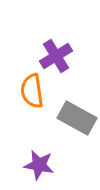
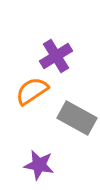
orange semicircle: rotated 64 degrees clockwise
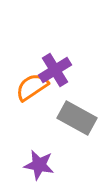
purple cross: moved 1 px left, 14 px down
orange semicircle: moved 4 px up
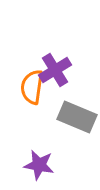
orange semicircle: rotated 48 degrees counterclockwise
gray rectangle: moved 1 px up; rotated 6 degrees counterclockwise
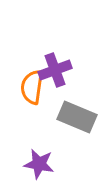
purple cross: rotated 12 degrees clockwise
purple star: moved 1 px up
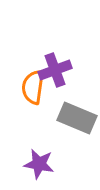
orange semicircle: moved 1 px right
gray rectangle: moved 1 px down
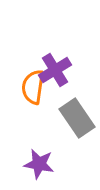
purple cross: rotated 12 degrees counterclockwise
gray rectangle: rotated 33 degrees clockwise
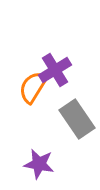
orange semicircle: rotated 24 degrees clockwise
gray rectangle: moved 1 px down
